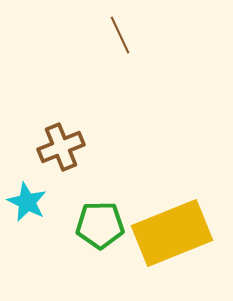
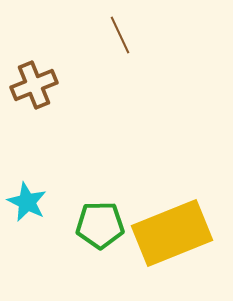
brown cross: moved 27 px left, 62 px up
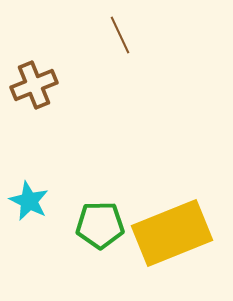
cyan star: moved 2 px right, 1 px up
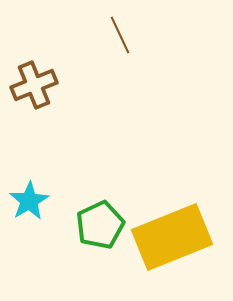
cyan star: rotated 15 degrees clockwise
green pentagon: rotated 24 degrees counterclockwise
yellow rectangle: moved 4 px down
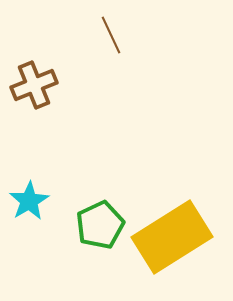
brown line: moved 9 px left
yellow rectangle: rotated 10 degrees counterclockwise
